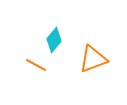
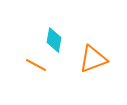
cyan diamond: rotated 30 degrees counterclockwise
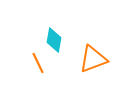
orange line: moved 2 px right, 2 px up; rotated 35 degrees clockwise
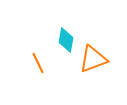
cyan diamond: moved 12 px right
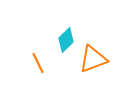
cyan diamond: rotated 35 degrees clockwise
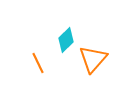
orange triangle: rotated 28 degrees counterclockwise
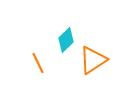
orange triangle: moved 1 px down; rotated 16 degrees clockwise
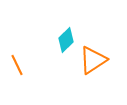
orange line: moved 21 px left, 2 px down
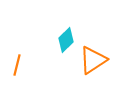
orange line: rotated 40 degrees clockwise
